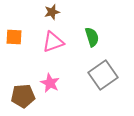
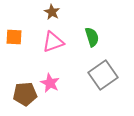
brown star: rotated 28 degrees counterclockwise
brown pentagon: moved 2 px right, 2 px up
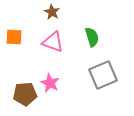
pink triangle: rotated 40 degrees clockwise
gray square: rotated 12 degrees clockwise
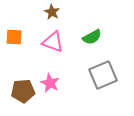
green semicircle: rotated 78 degrees clockwise
brown pentagon: moved 2 px left, 3 px up
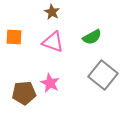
gray square: rotated 28 degrees counterclockwise
brown pentagon: moved 1 px right, 2 px down
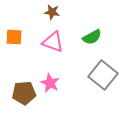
brown star: rotated 21 degrees counterclockwise
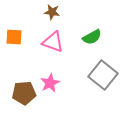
pink star: rotated 18 degrees clockwise
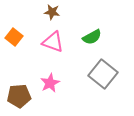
orange square: rotated 36 degrees clockwise
gray square: moved 1 px up
brown pentagon: moved 5 px left, 3 px down
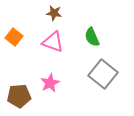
brown star: moved 2 px right, 1 px down
green semicircle: rotated 96 degrees clockwise
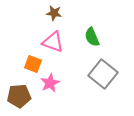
orange square: moved 19 px right, 27 px down; rotated 18 degrees counterclockwise
